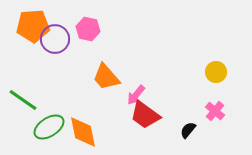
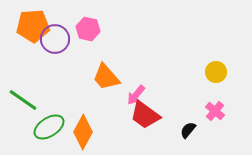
orange diamond: rotated 40 degrees clockwise
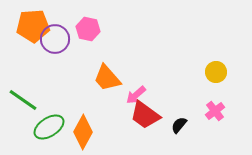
orange trapezoid: moved 1 px right, 1 px down
pink arrow: rotated 10 degrees clockwise
pink cross: rotated 12 degrees clockwise
black semicircle: moved 9 px left, 5 px up
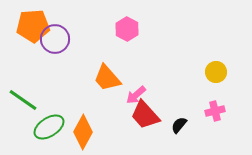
pink hexagon: moved 39 px right; rotated 15 degrees clockwise
pink cross: rotated 24 degrees clockwise
red trapezoid: rotated 12 degrees clockwise
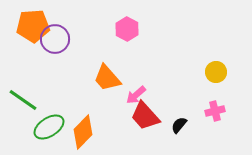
red trapezoid: moved 1 px down
orange diamond: rotated 16 degrees clockwise
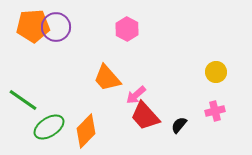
purple circle: moved 1 px right, 12 px up
orange diamond: moved 3 px right, 1 px up
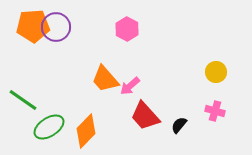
orange trapezoid: moved 2 px left, 1 px down
pink arrow: moved 6 px left, 9 px up
pink cross: rotated 30 degrees clockwise
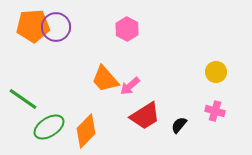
green line: moved 1 px up
red trapezoid: rotated 80 degrees counterclockwise
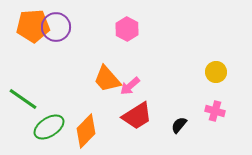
orange trapezoid: moved 2 px right
red trapezoid: moved 8 px left
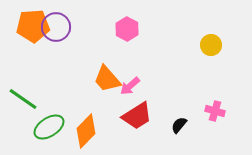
yellow circle: moved 5 px left, 27 px up
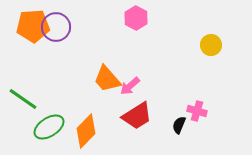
pink hexagon: moved 9 px right, 11 px up
pink cross: moved 18 px left
black semicircle: rotated 18 degrees counterclockwise
